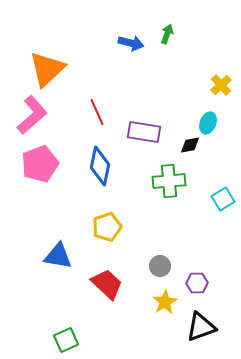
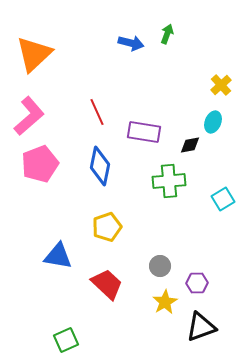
orange triangle: moved 13 px left, 15 px up
pink L-shape: moved 3 px left, 1 px down
cyan ellipse: moved 5 px right, 1 px up
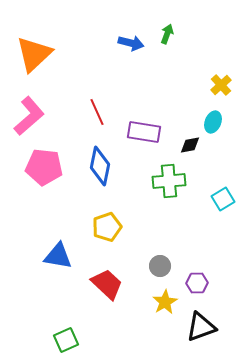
pink pentagon: moved 4 px right, 3 px down; rotated 27 degrees clockwise
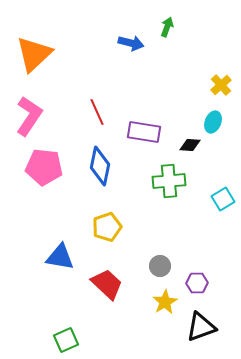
green arrow: moved 7 px up
pink L-shape: rotated 15 degrees counterclockwise
black diamond: rotated 15 degrees clockwise
blue triangle: moved 2 px right, 1 px down
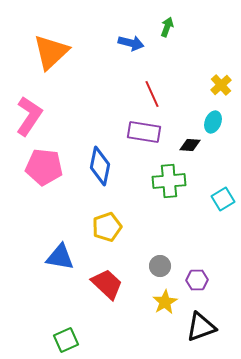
orange triangle: moved 17 px right, 2 px up
red line: moved 55 px right, 18 px up
purple hexagon: moved 3 px up
